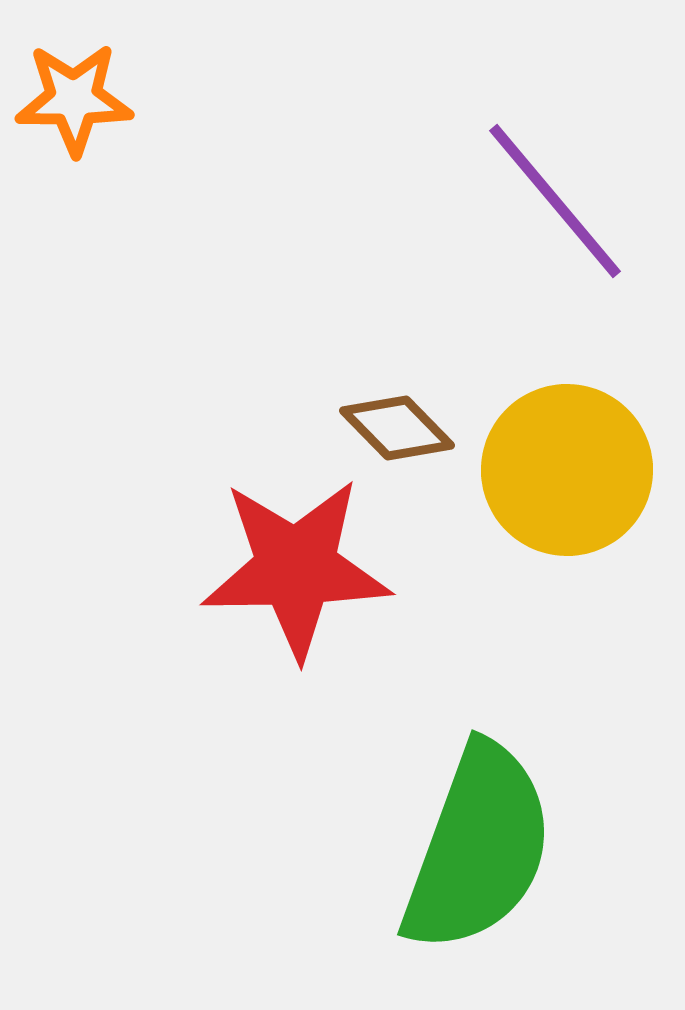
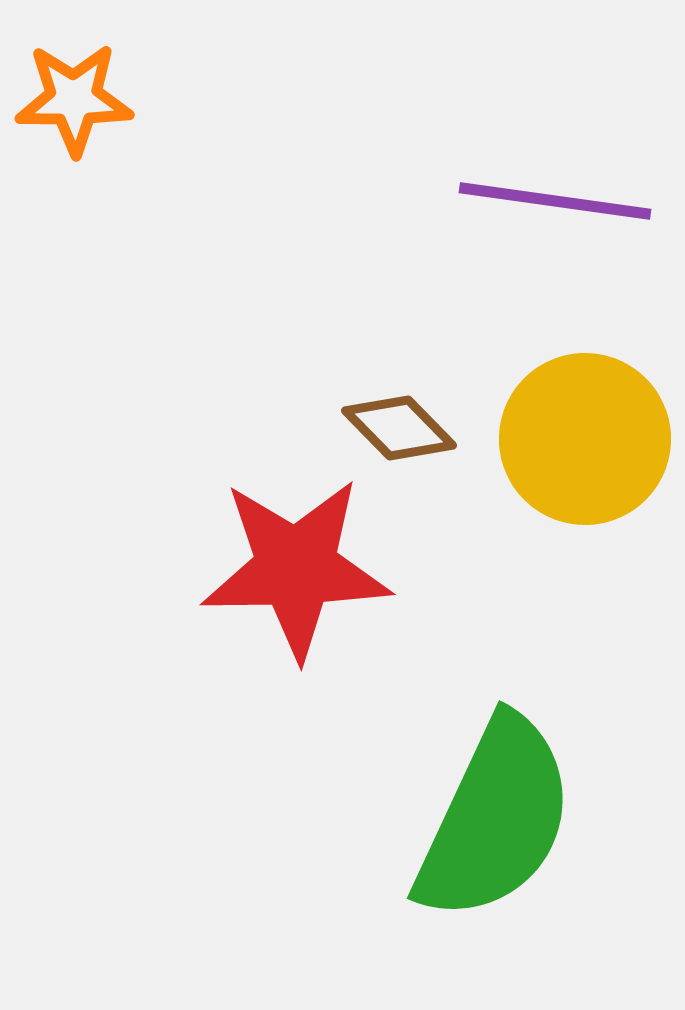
purple line: rotated 42 degrees counterclockwise
brown diamond: moved 2 px right
yellow circle: moved 18 px right, 31 px up
green semicircle: moved 17 px right, 29 px up; rotated 5 degrees clockwise
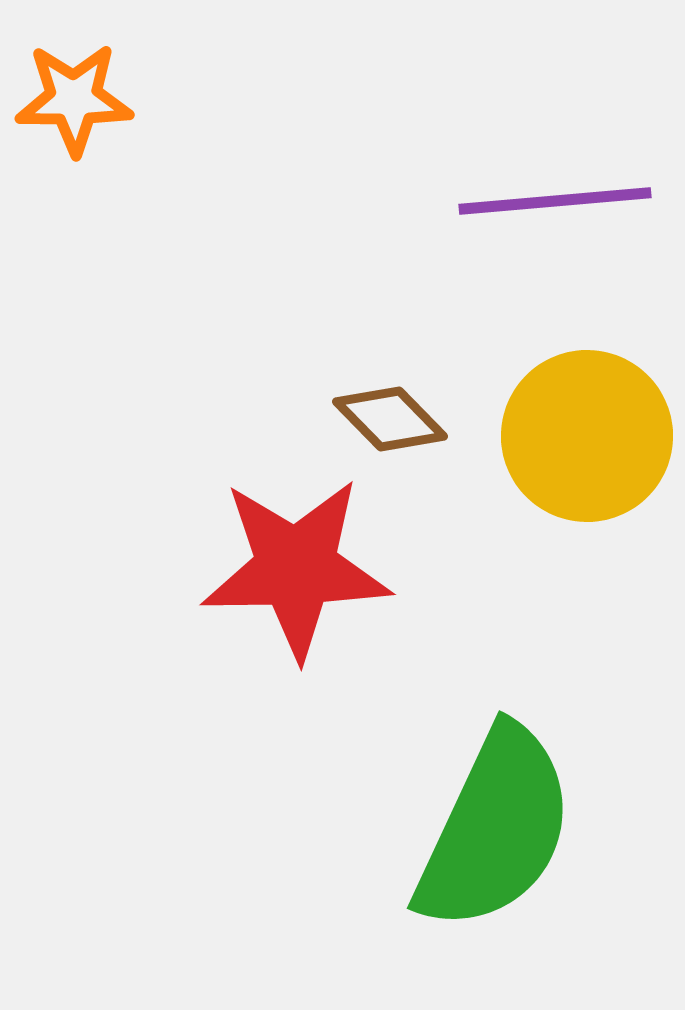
purple line: rotated 13 degrees counterclockwise
brown diamond: moved 9 px left, 9 px up
yellow circle: moved 2 px right, 3 px up
green semicircle: moved 10 px down
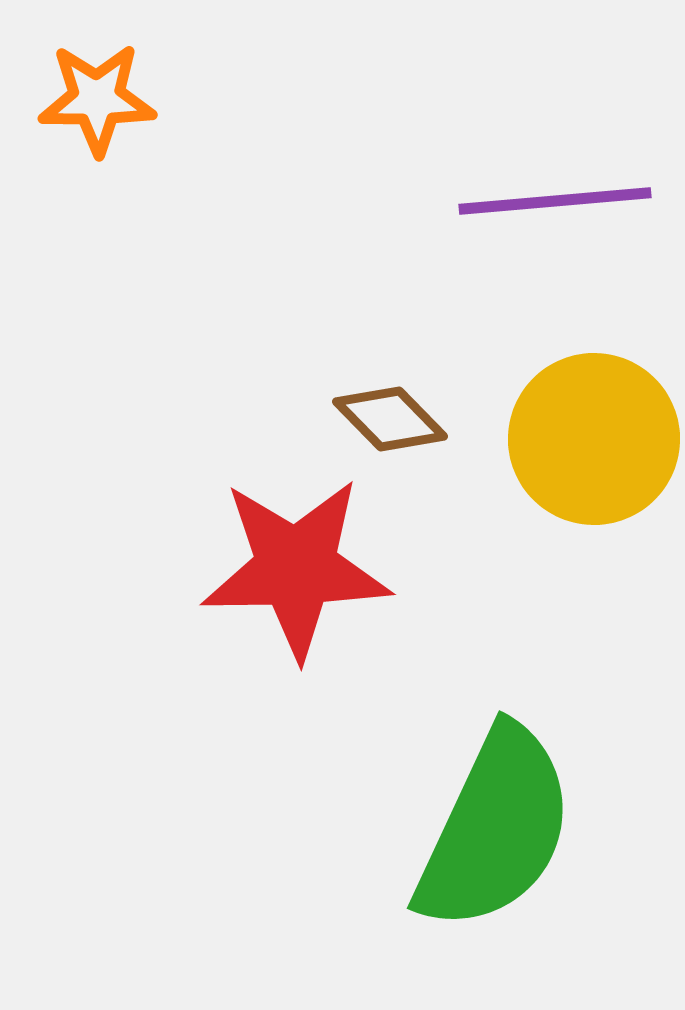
orange star: moved 23 px right
yellow circle: moved 7 px right, 3 px down
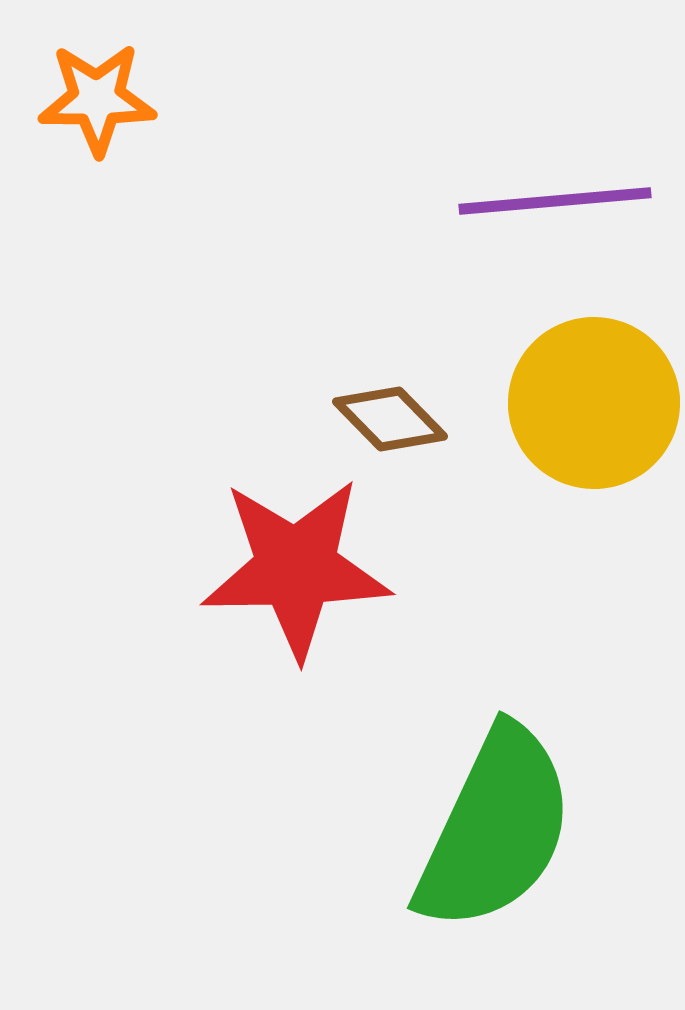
yellow circle: moved 36 px up
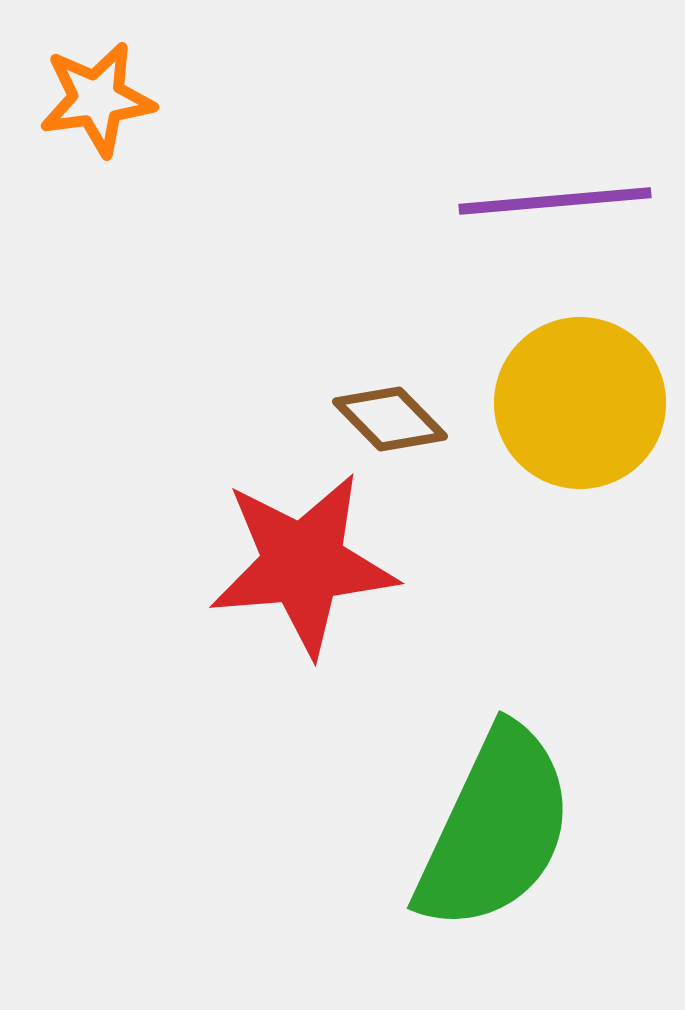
orange star: rotated 8 degrees counterclockwise
yellow circle: moved 14 px left
red star: moved 7 px right, 4 px up; rotated 4 degrees counterclockwise
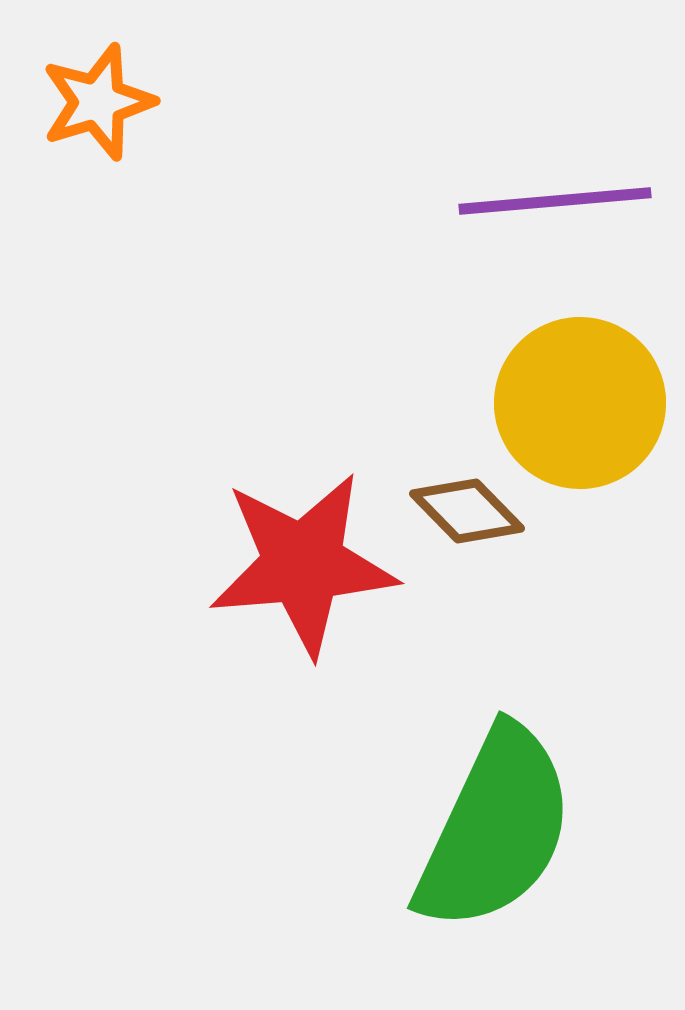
orange star: moved 1 px right, 3 px down; rotated 9 degrees counterclockwise
brown diamond: moved 77 px right, 92 px down
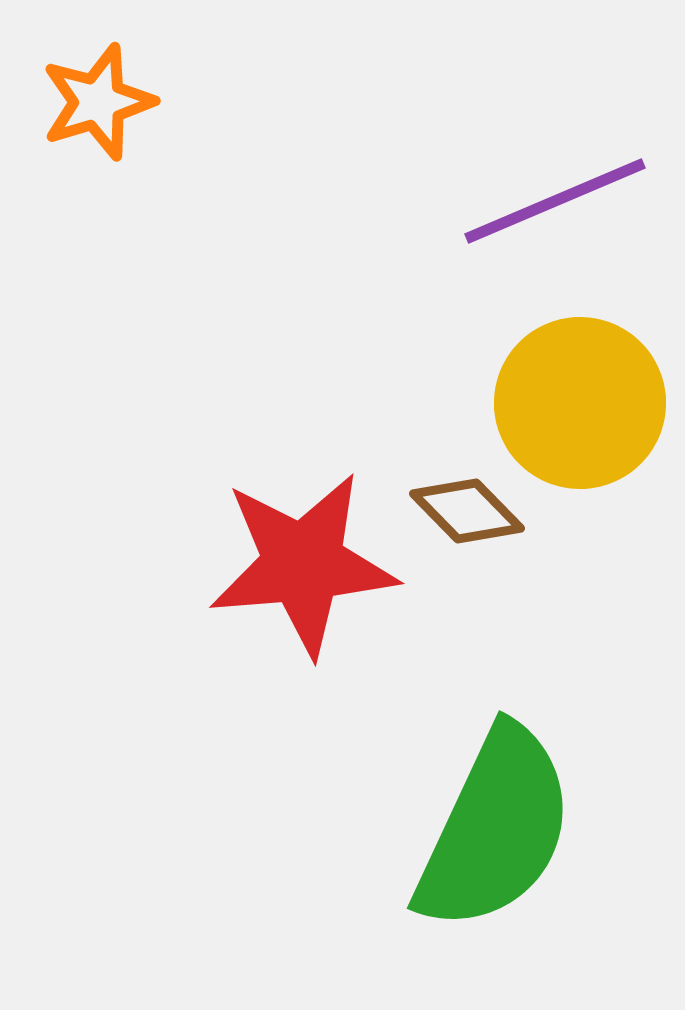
purple line: rotated 18 degrees counterclockwise
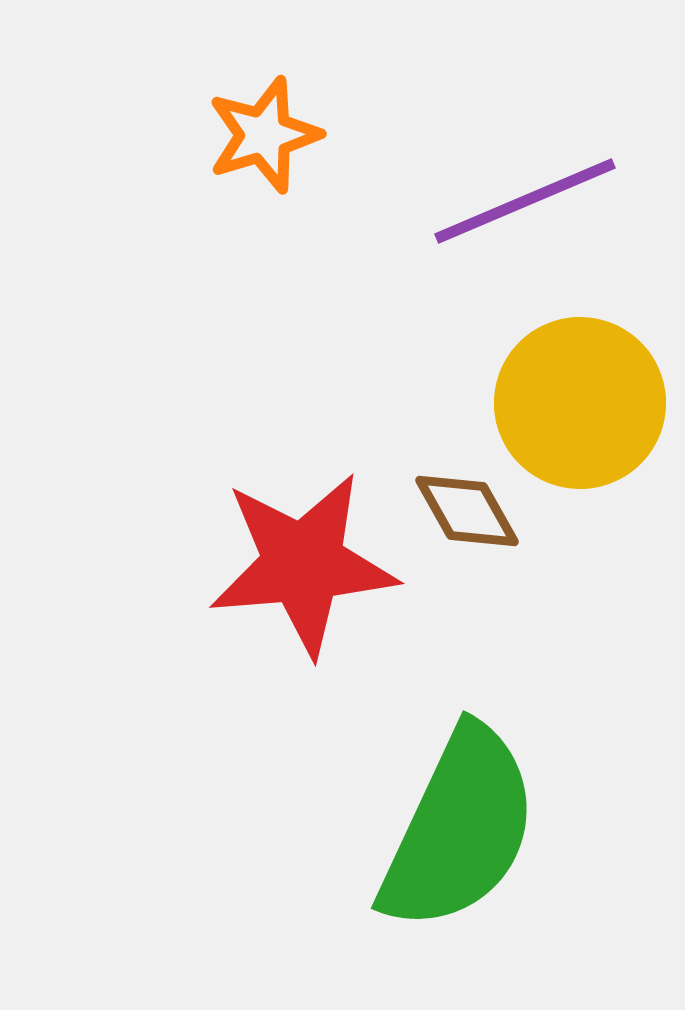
orange star: moved 166 px right, 33 px down
purple line: moved 30 px left
brown diamond: rotated 15 degrees clockwise
green semicircle: moved 36 px left
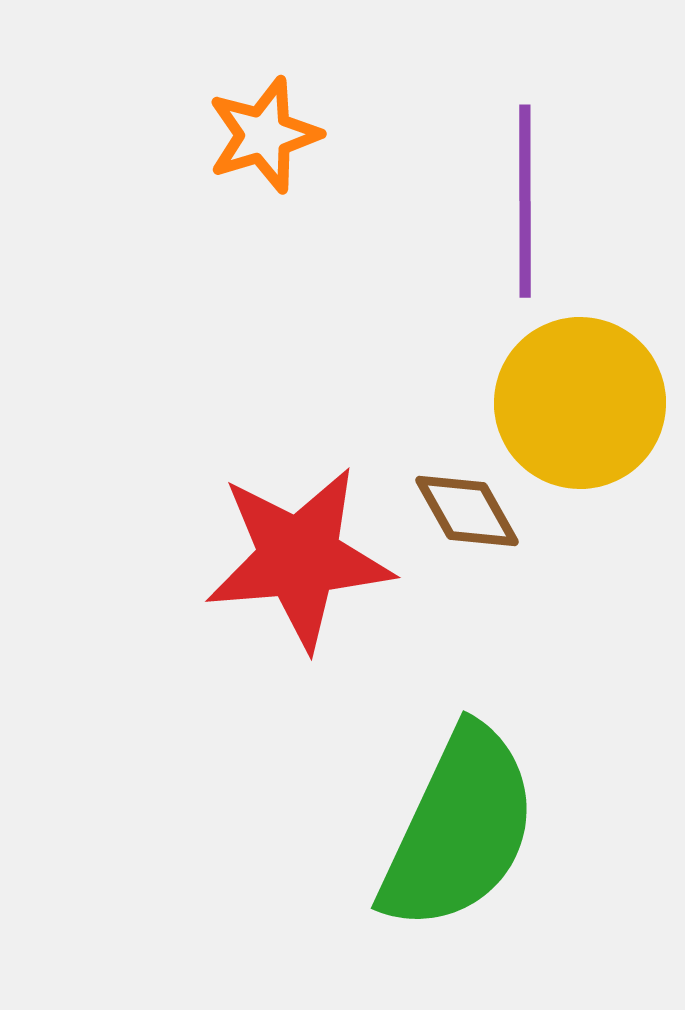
purple line: rotated 67 degrees counterclockwise
red star: moved 4 px left, 6 px up
